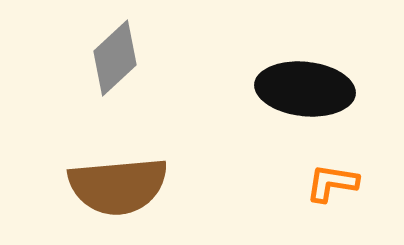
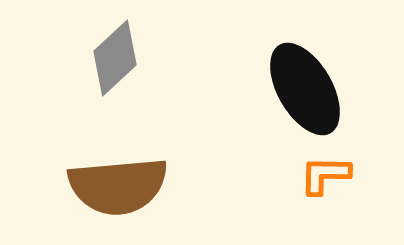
black ellipse: rotated 54 degrees clockwise
orange L-shape: moved 7 px left, 8 px up; rotated 8 degrees counterclockwise
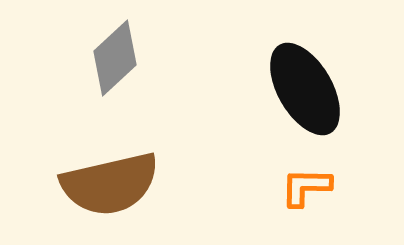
orange L-shape: moved 19 px left, 12 px down
brown semicircle: moved 8 px left, 2 px up; rotated 8 degrees counterclockwise
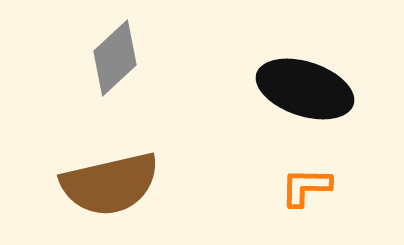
black ellipse: rotated 42 degrees counterclockwise
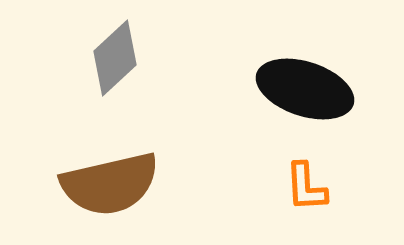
orange L-shape: rotated 94 degrees counterclockwise
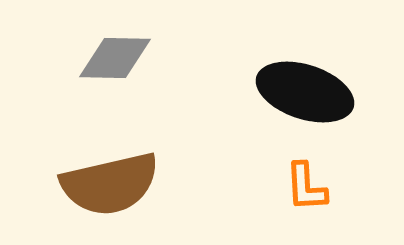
gray diamond: rotated 44 degrees clockwise
black ellipse: moved 3 px down
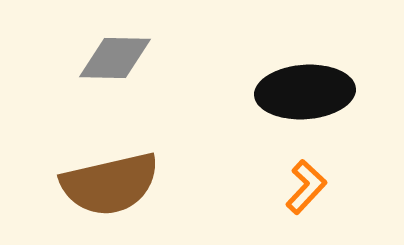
black ellipse: rotated 22 degrees counterclockwise
orange L-shape: rotated 134 degrees counterclockwise
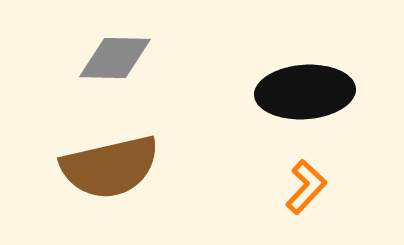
brown semicircle: moved 17 px up
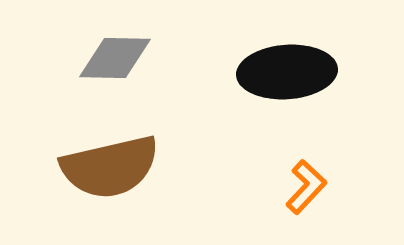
black ellipse: moved 18 px left, 20 px up
